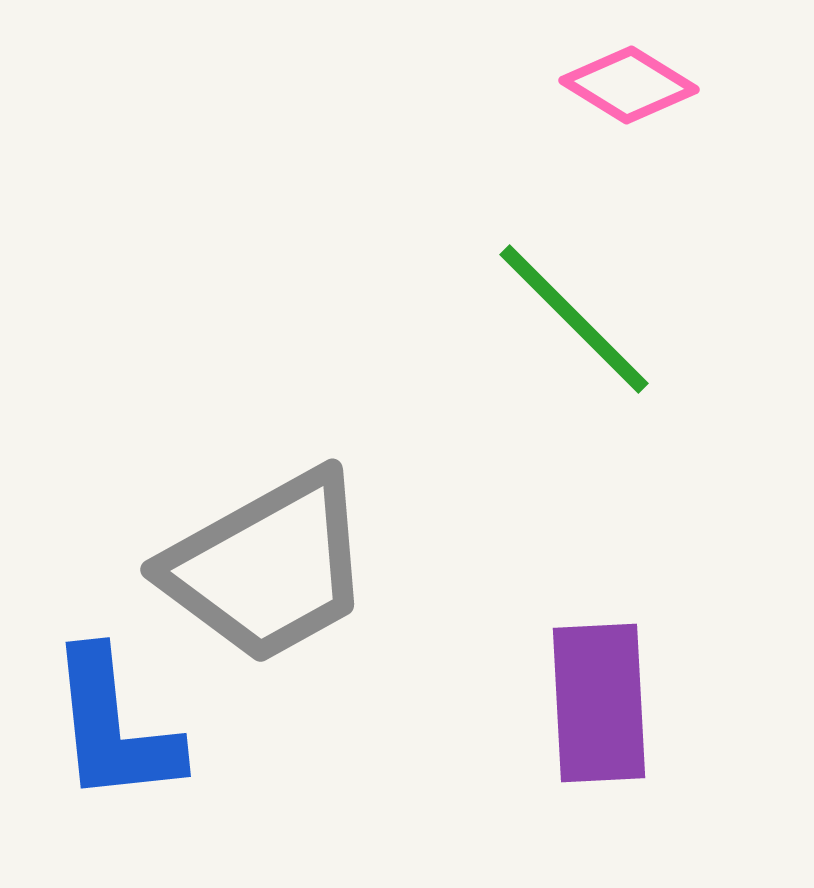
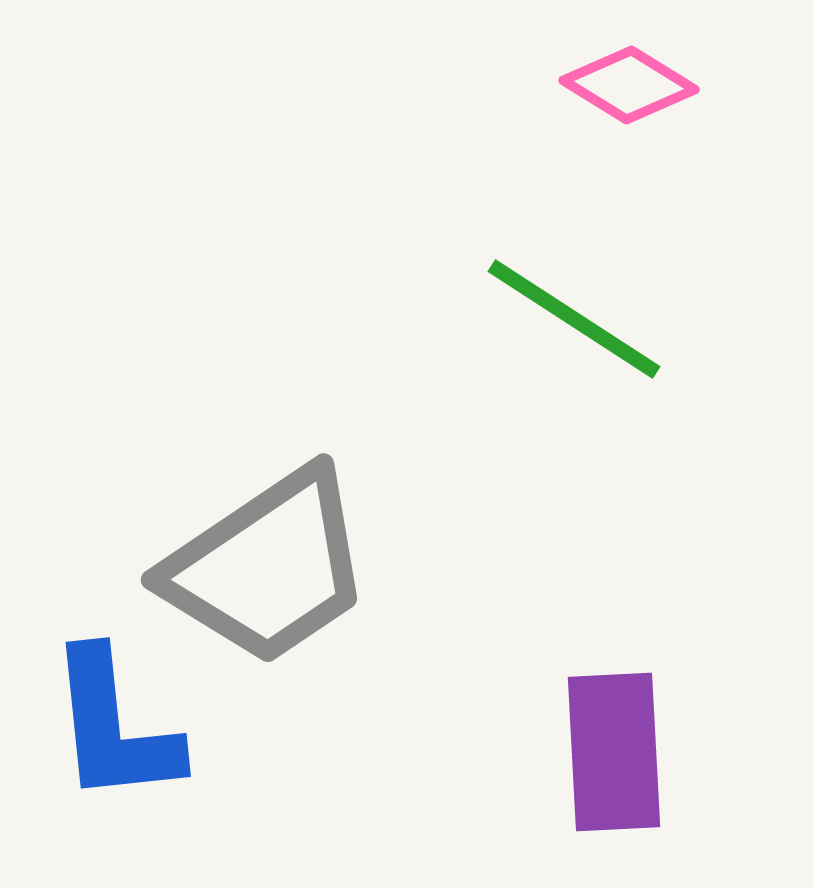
green line: rotated 12 degrees counterclockwise
gray trapezoid: rotated 5 degrees counterclockwise
purple rectangle: moved 15 px right, 49 px down
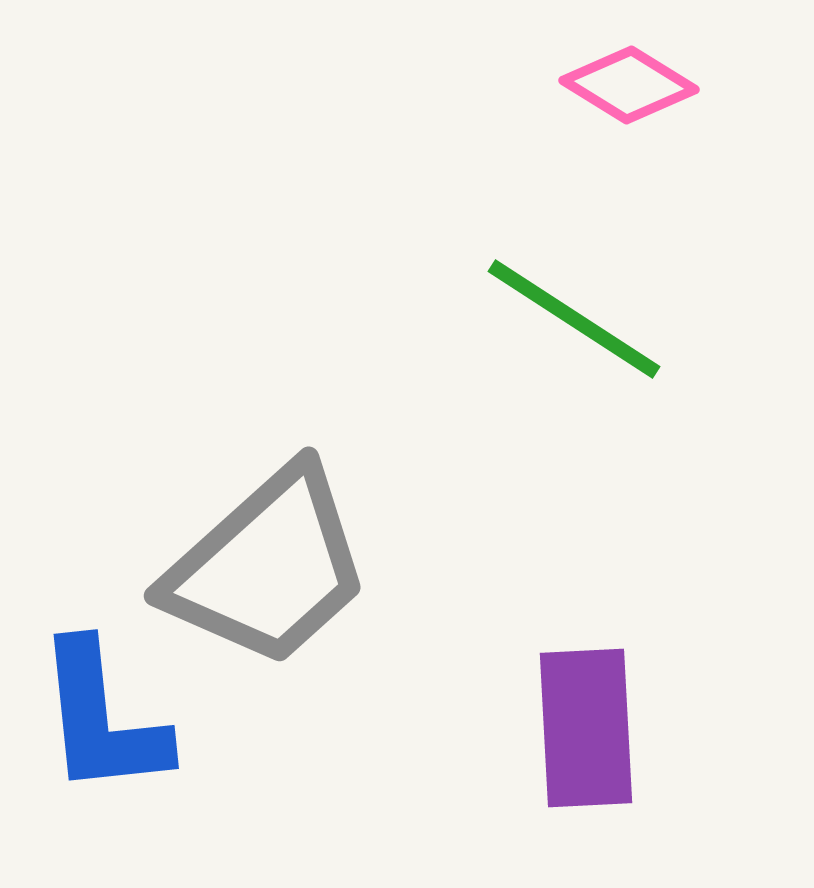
gray trapezoid: rotated 8 degrees counterclockwise
blue L-shape: moved 12 px left, 8 px up
purple rectangle: moved 28 px left, 24 px up
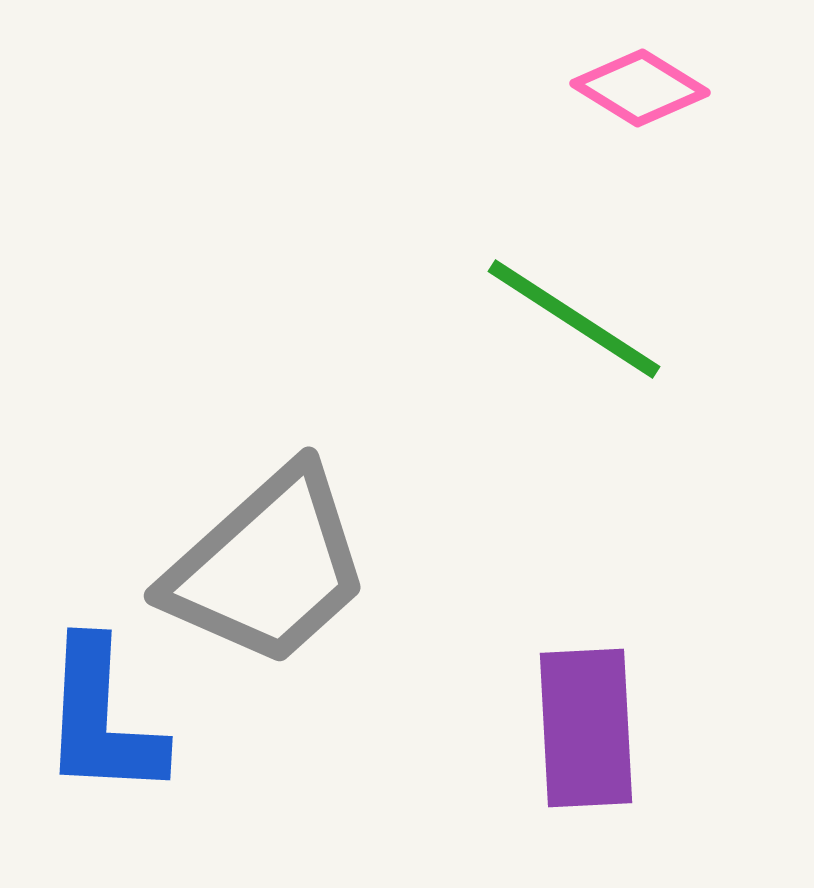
pink diamond: moved 11 px right, 3 px down
blue L-shape: rotated 9 degrees clockwise
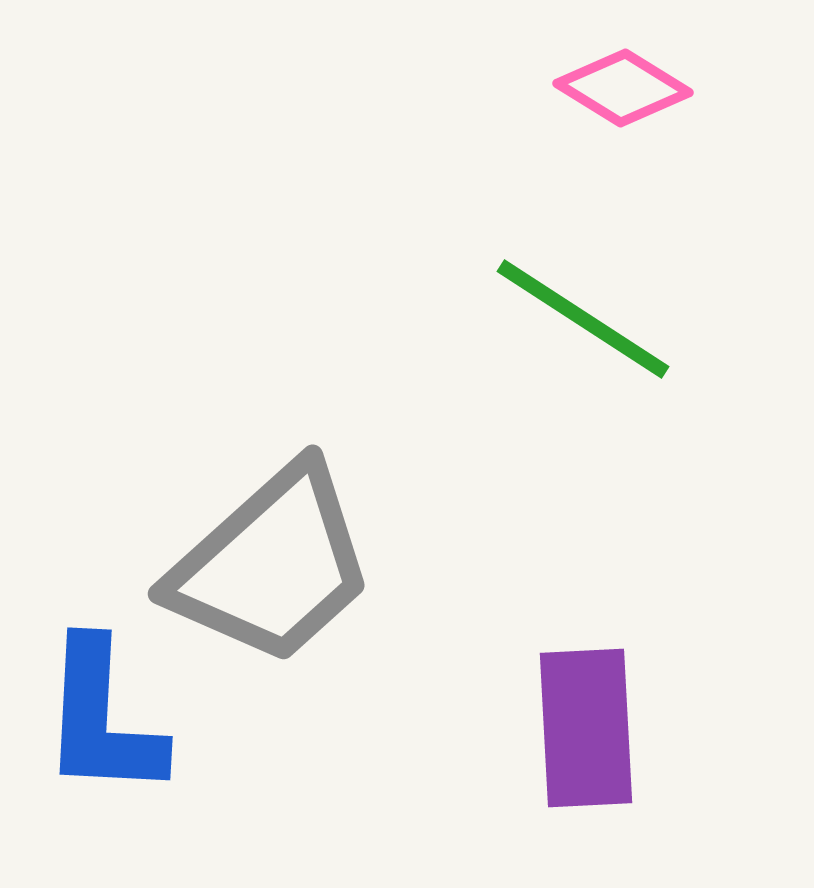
pink diamond: moved 17 px left
green line: moved 9 px right
gray trapezoid: moved 4 px right, 2 px up
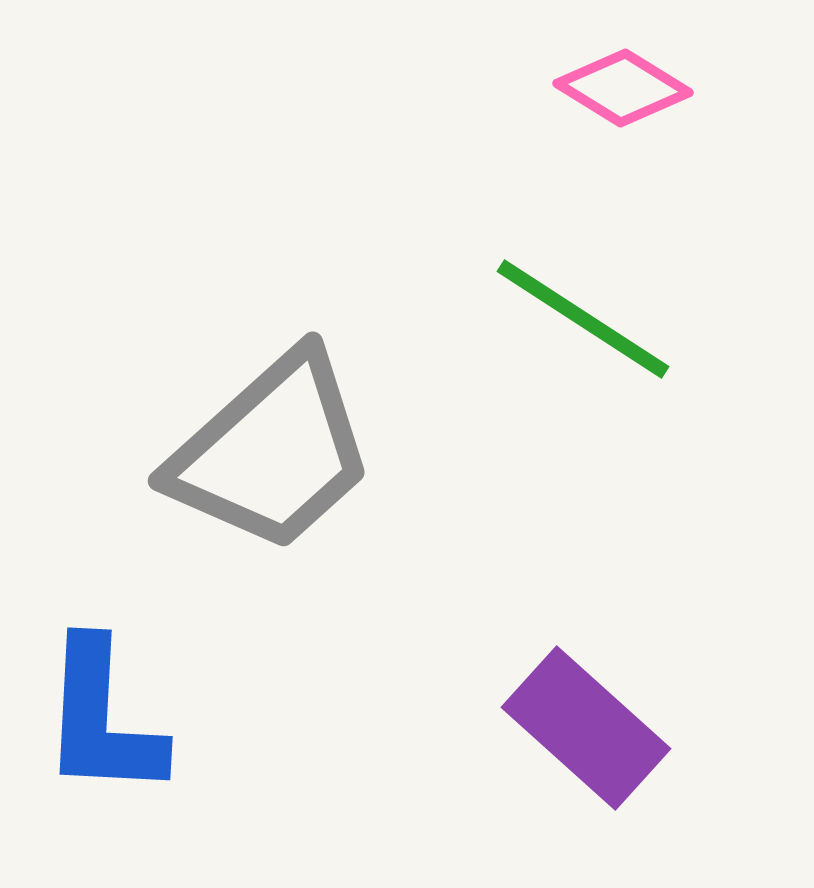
gray trapezoid: moved 113 px up
purple rectangle: rotated 45 degrees counterclockwise
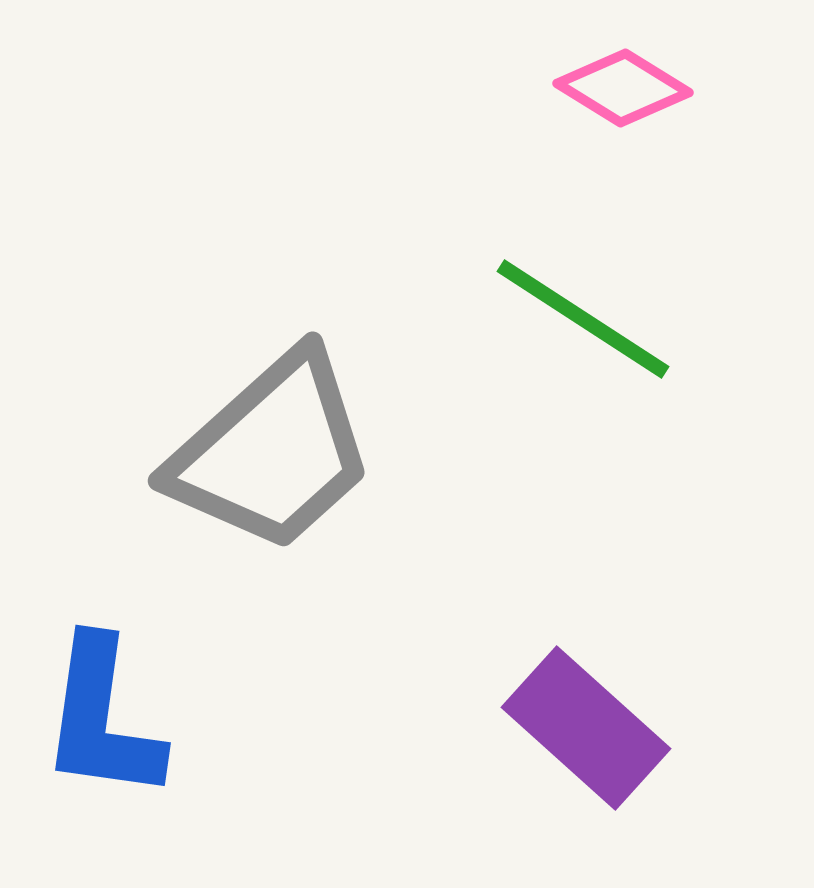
blue L-shape: rotated 5 degrees clockwise
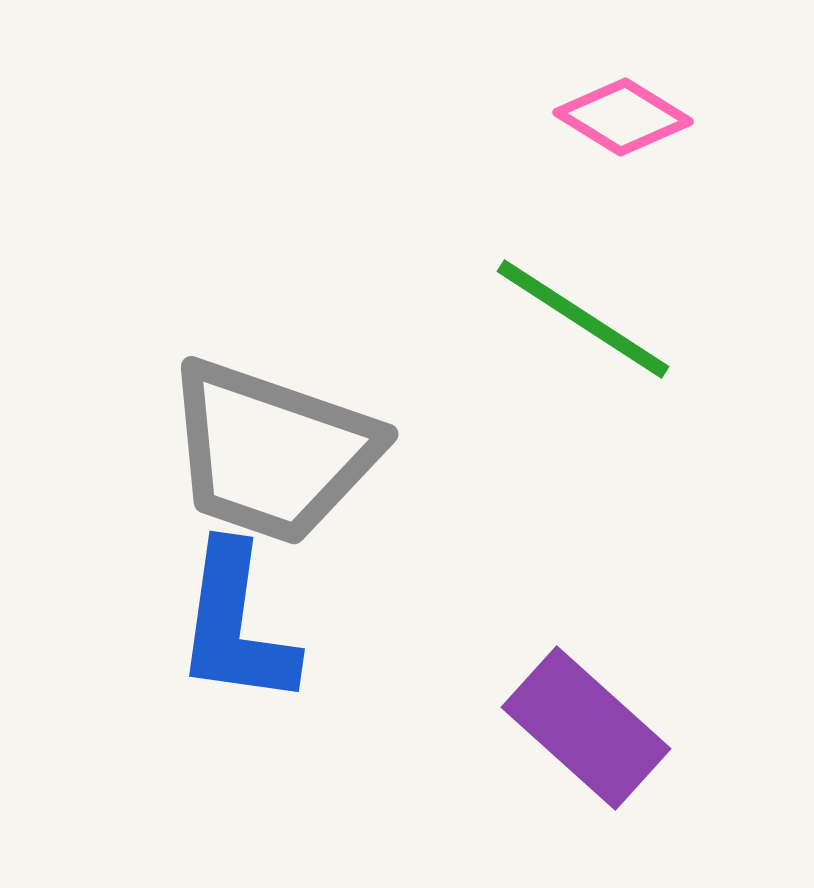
pink diamond: moved 29 px down
gray trapezoid: rotated 61 degrees clockwise
blue L-shape: moved 134 px right, 94 px up
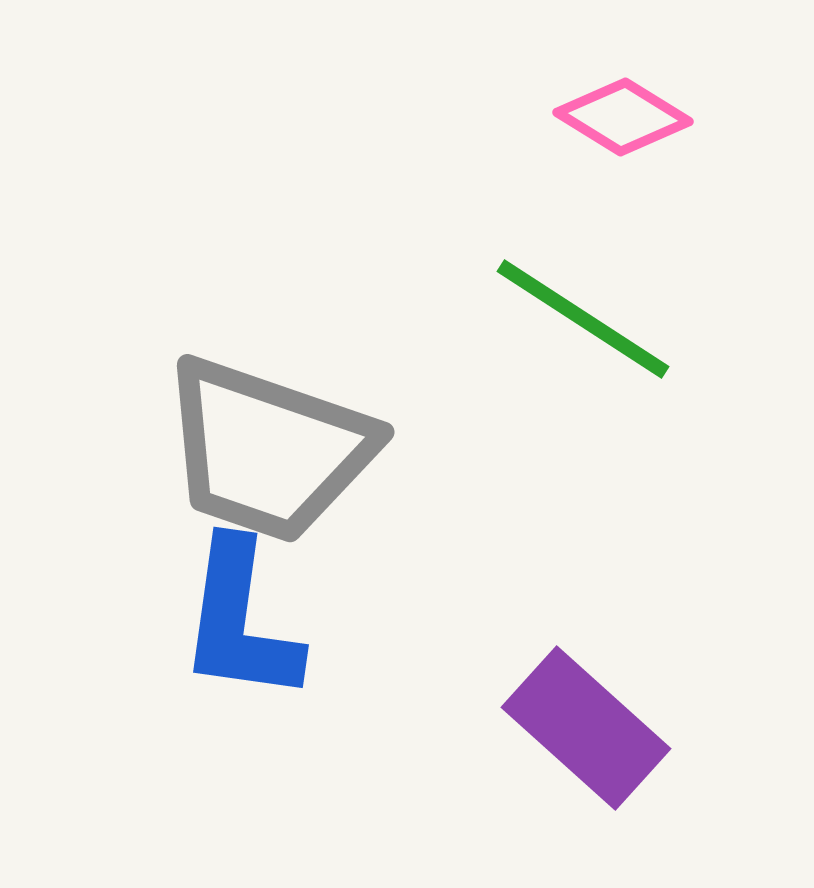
gray trapezoid: moved 4 px left, 2 px up
blue L-shape: moved 4 px right, 4 px up
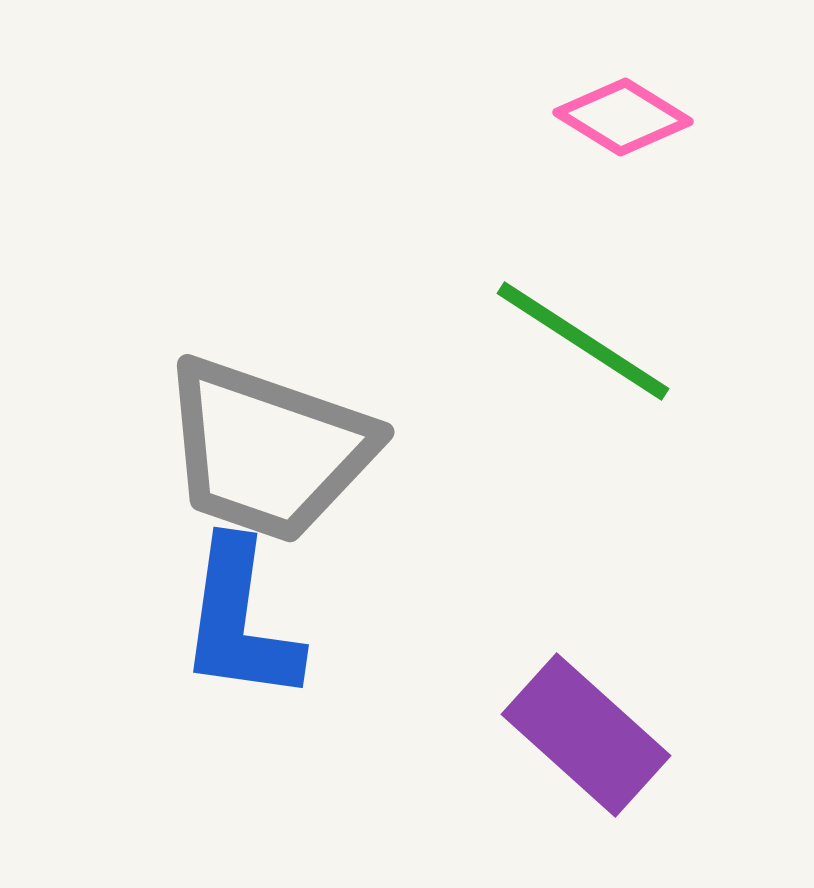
green line: moved 22 px down
purple rectangle: moved 7 px down
